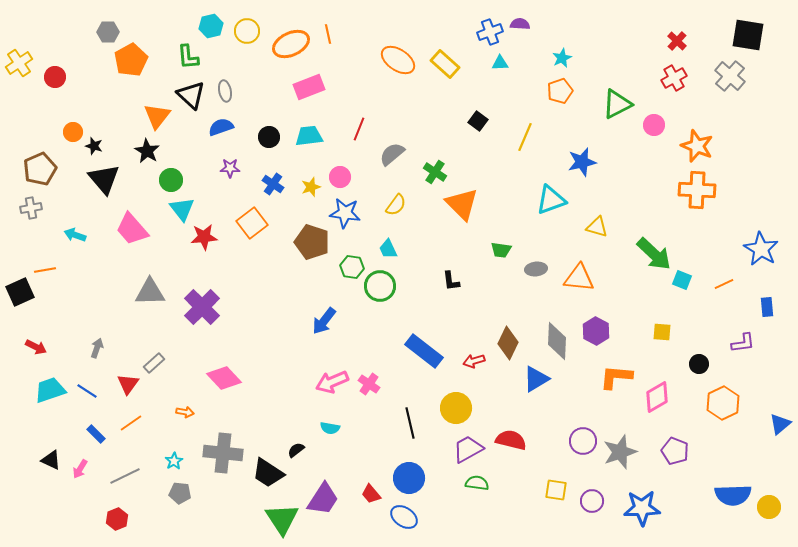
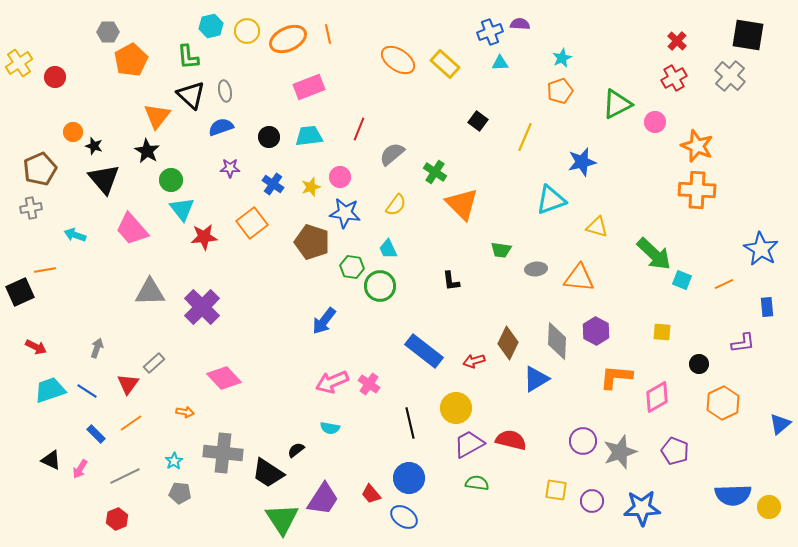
orange ellipse at (291, 44): moved 3 px left, 5 px up
pink circle at (654, 125): moved 1 px right, 3 px up
purple trapezoid at (468, 449): moved 1 px right, 5 px up
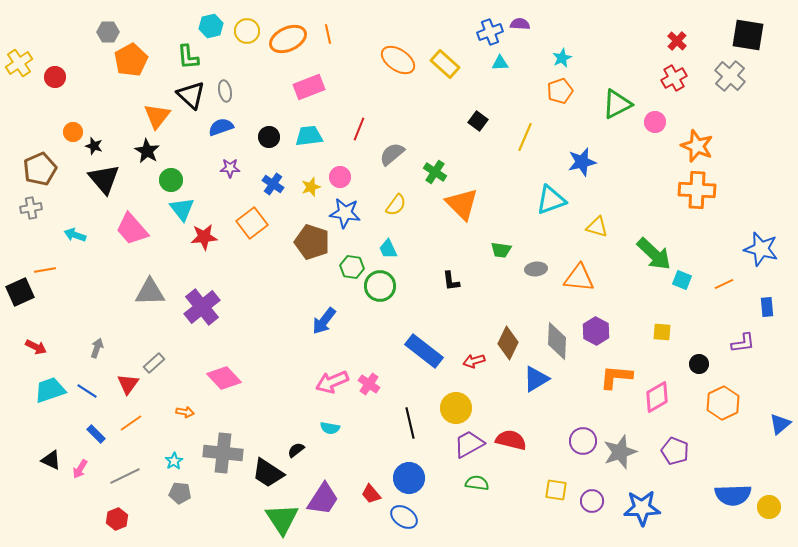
blue star at (761, 249): rotated 16 degrees counterclockwise
purple cross at (202, 307): rotated 6 degrees clockwise
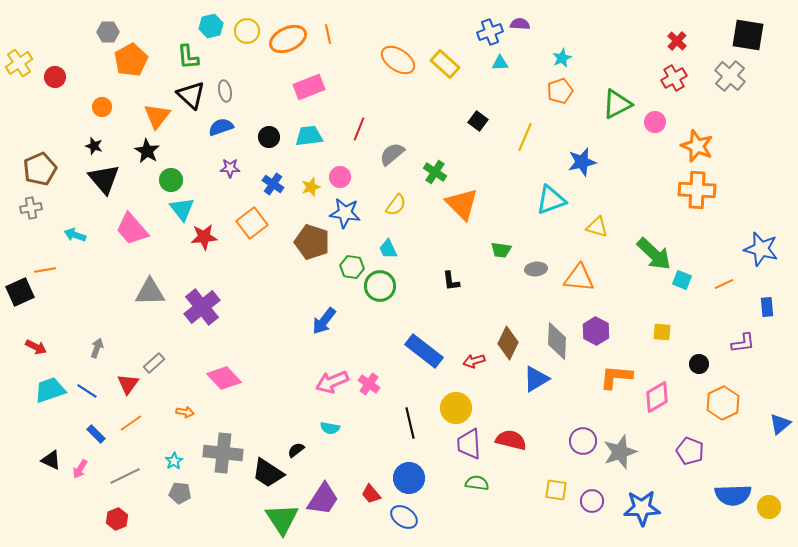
orange circle at (73, 132): moved 29 px right, 25 px up
purple trapezoid at (469, 444): rotated 64 degrees counterclockwise
purple pentagon at (675, 451): moved 15 px right
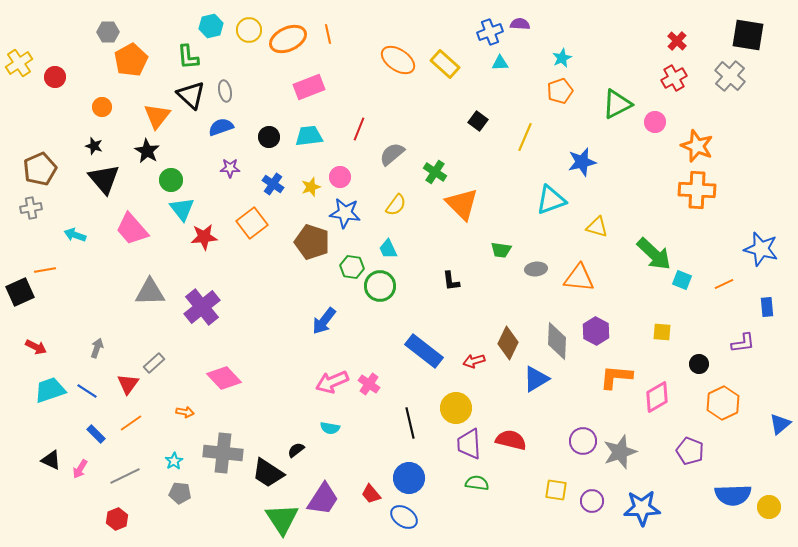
yellow circle at (247, 31): moved 2 px right, 1 px up
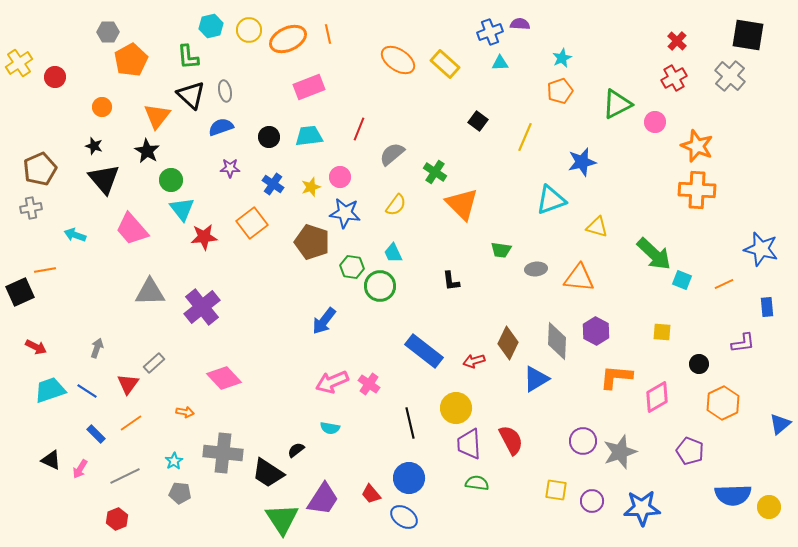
cyan trapezoid at (388, 249): moved 5 px right, 4 px down
red semicircle at (511, 440): rotated 48 degrees clockwise
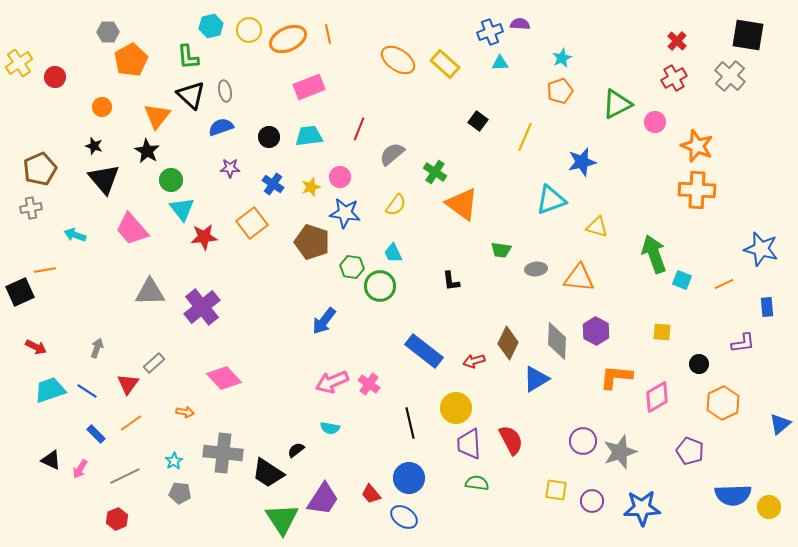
orange triangle at (462, 204): rotated 9 degrees counterclockwise
green arrow at (654, 254): rotated 153 degrees counterclockwise
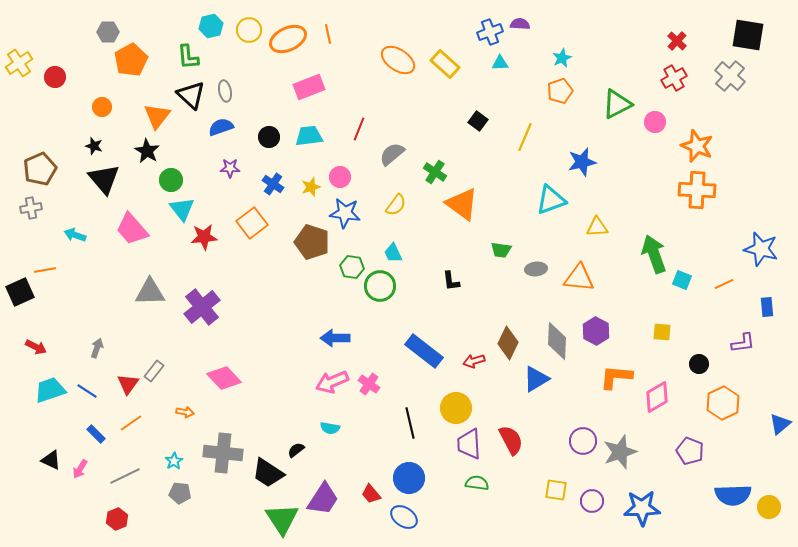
yellow triangle at (597, 227): rotated 20 degrees counterclockwise
blue arrow at (324, 321): moved 11 px right, 17 px down; rotated 52 degrees clockwise
gray rectangle at (154, 363): moved 8 px down; rotated 10 degrees counterclockwise
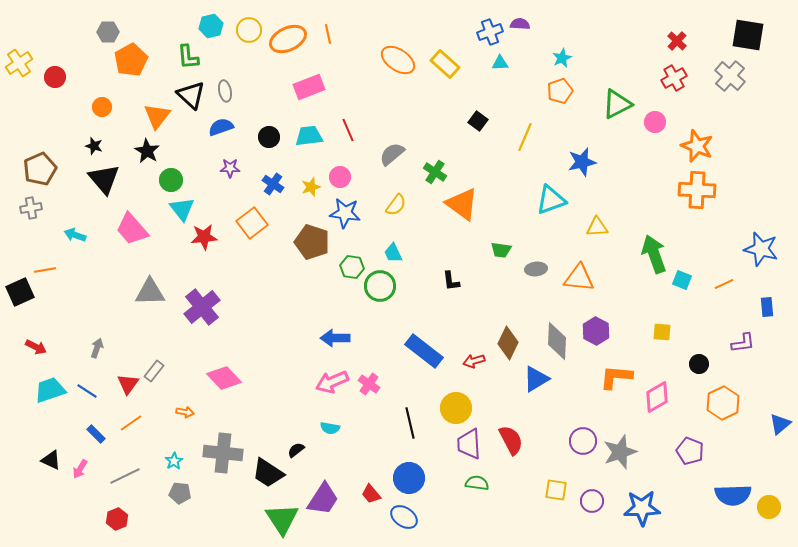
red line at (359, 129): moved 11 px left, 1 px down; rotated 45 degrees counterclockwise
